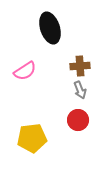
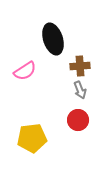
black ellipse: moved 3 px right, 11 px down
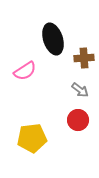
brown cross: moved 4 px right, 8 px up
gray arrow: rotated 30 degrees counterclockwise
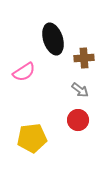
pink semicircle: moved 1 px left, 1 px down
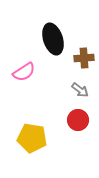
yellow pentagon: rotated 16 degrees clockwise
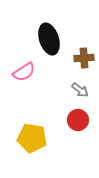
black ellipse: moved 4 px left
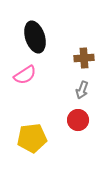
black ellipse: moved 14 px left, 2 px up
pink semicircle: moved 1 px right, 3 px down
gray arrow: moved 2 px right; rotated 72 degrees clockwise
yellow pentagon: rotated 16 degrees counterclockwise
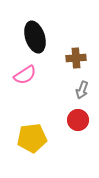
brown cross: moved 8 px left
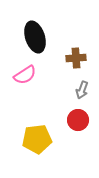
yellow pentagon: moved 5 px right, 1 px down
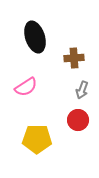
brown cross: moved 2 px left
pink semicircle: moved 1 px right, 12 px down
yellow pentagon: rotated 8 degrees clockwise
